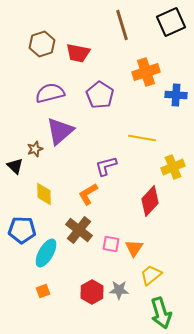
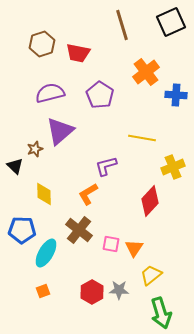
orange cross: rotated 20 degrees counterclockwise
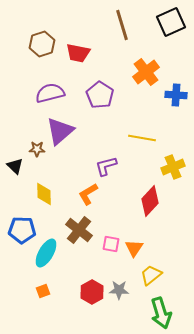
brown star: moved 2 px right; rotated 21 degrees clockwise
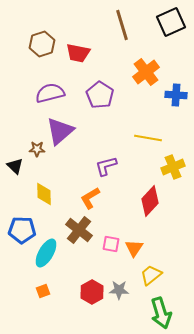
yellow line: moved 6 px right
orange L-shape: moved 2 px right, 4 px down
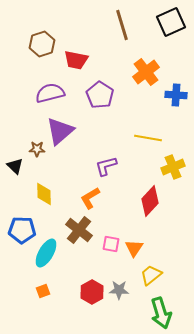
red trapezoid: moved 2 px left, 7 px down
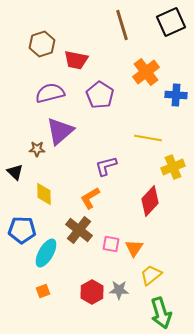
black triangle: moved 6 px down
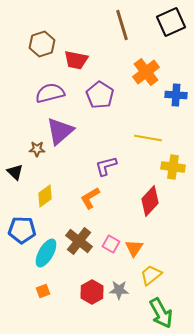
yellow cross: rotated 30 degrees clockwise
yellow diamond: moved 1 px right, 2 px down; rotated 55 degrees clockwise
brown cross: moved 11 px down
pink square: rotated 18 degrees clockwise
green arrow: rotated 12 degrees counterclockwise
